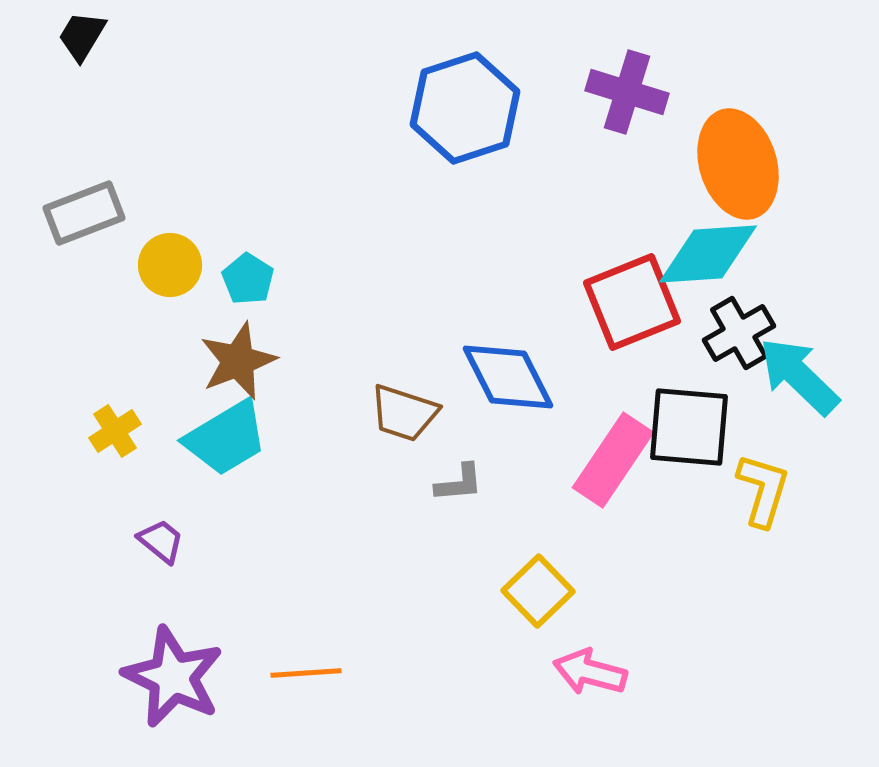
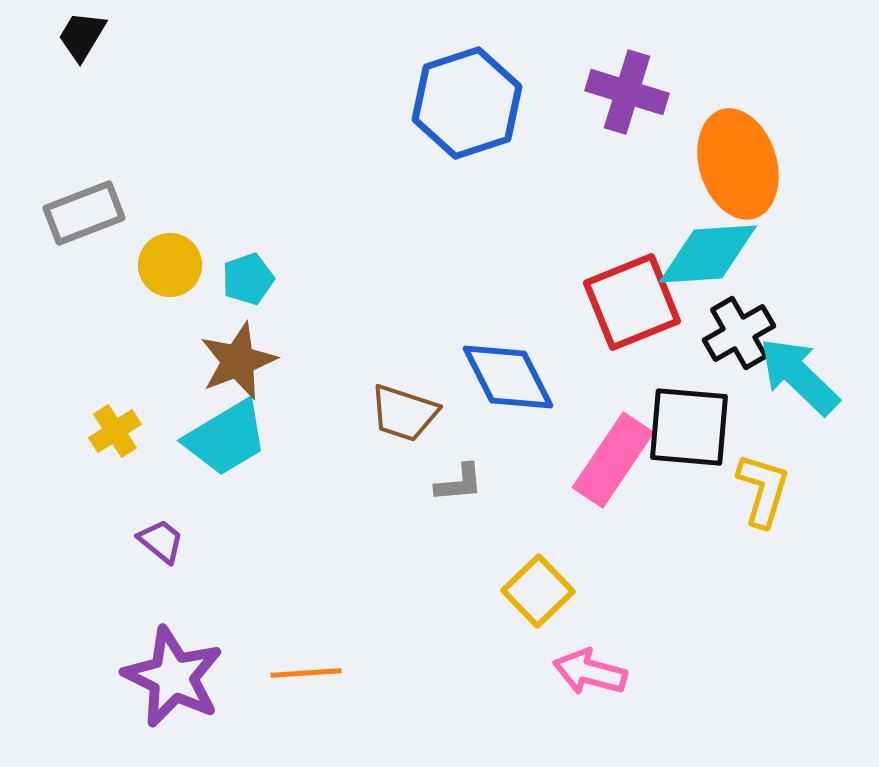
blue hexagon: moved 2 px right, 5 px up
cyan pentagon: rotated 21 degrees clockwise
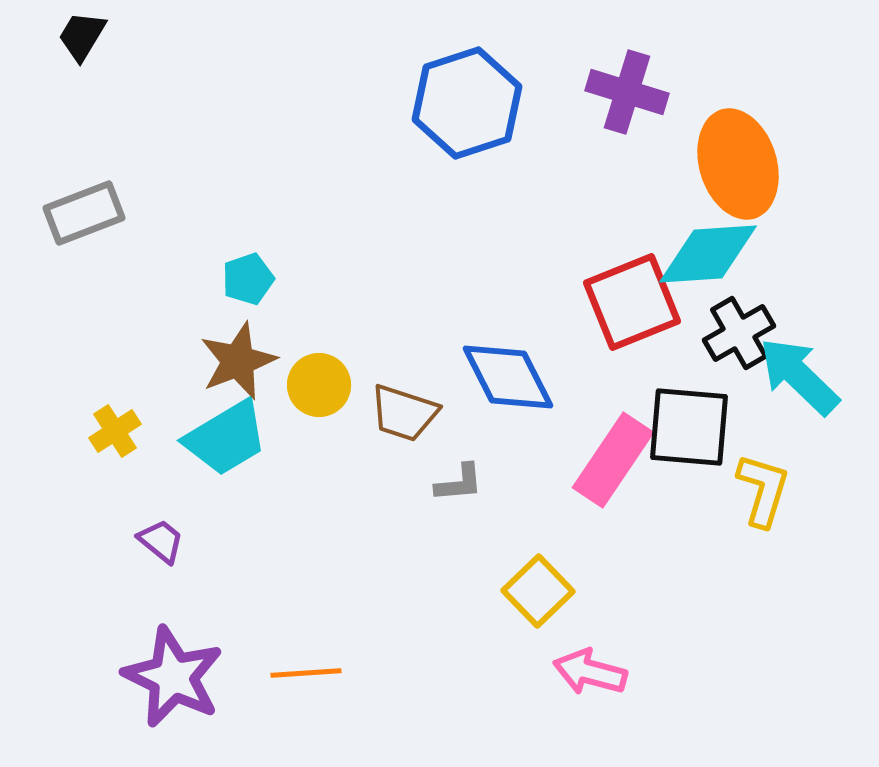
yellow circle: moved 149 px right, 120 px down
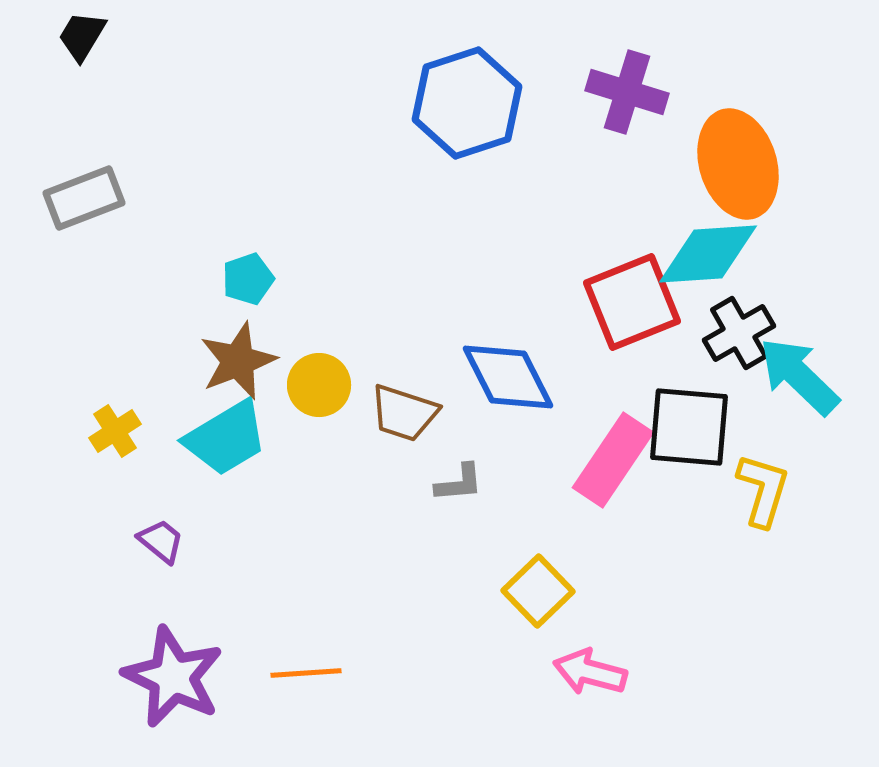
gray rectangle: moved 15 px up
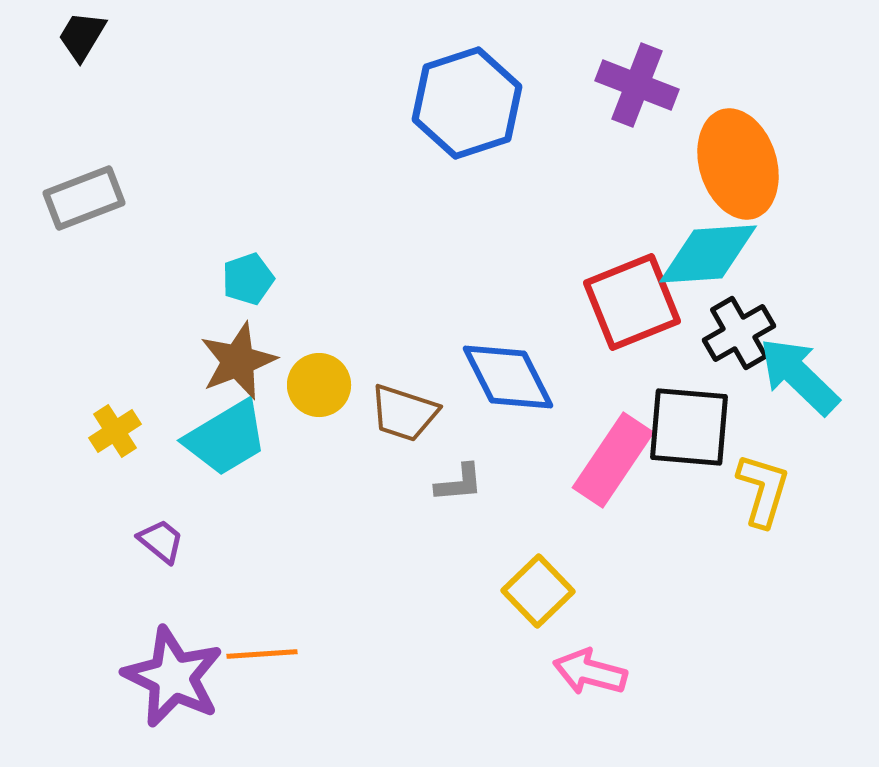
purple cross: moved 10 px right, 7 px up; rotated 4 degrees clockwise
orange line: moved 44 px left, 19 px up
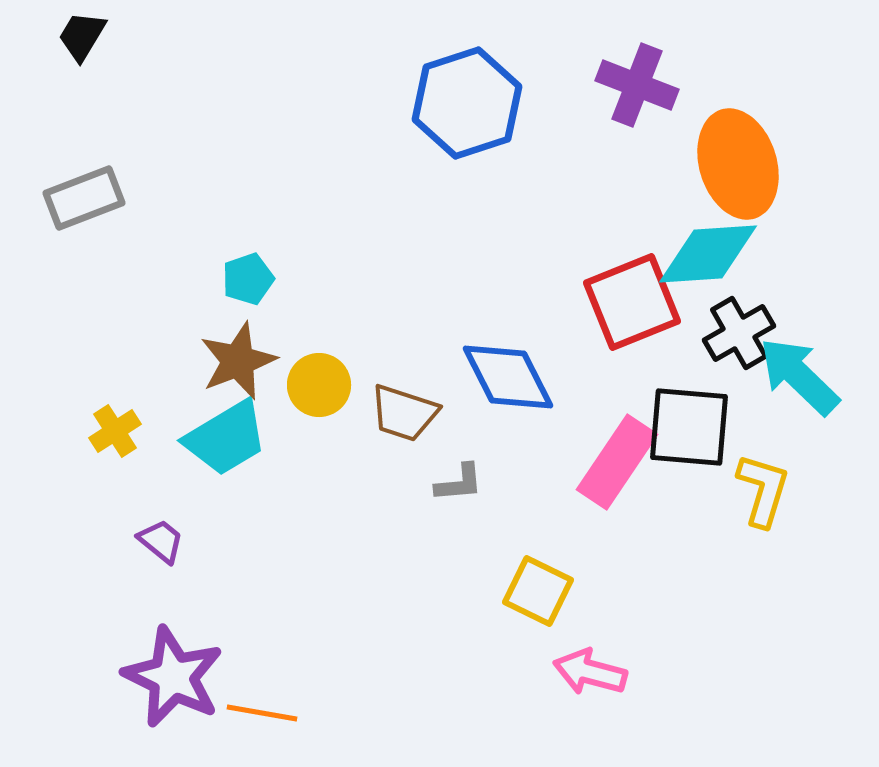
pink rectangle: moved 4 px right, 2 px down
yellow square: rotated 20 degrees counterclockwise
orange line: moved 59 px down; rotated 14 degrees clockwise
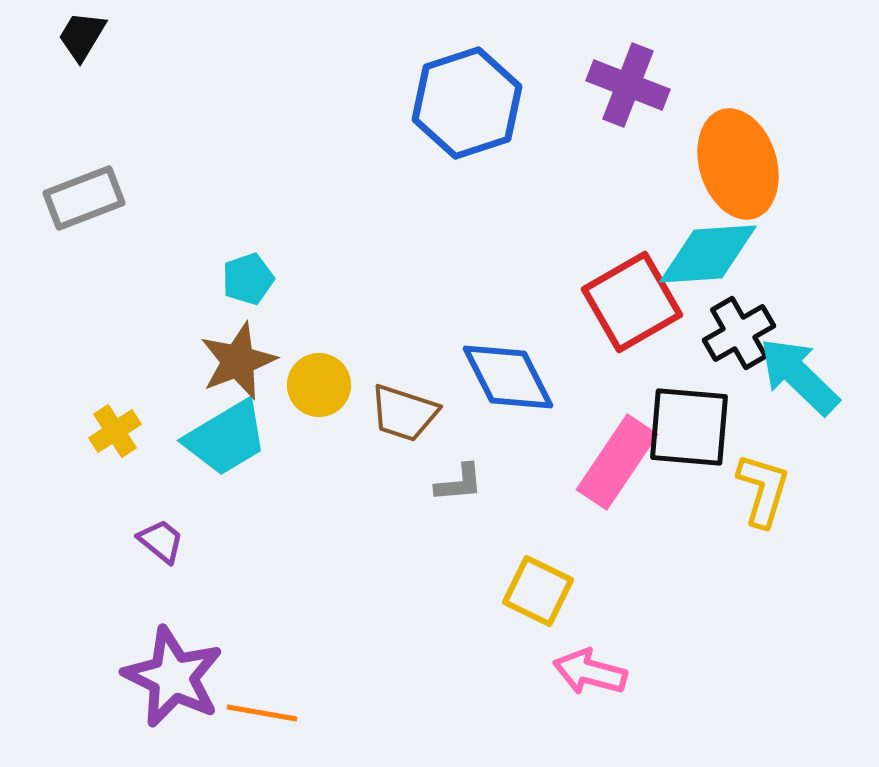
purple cross: moved 9 px left
red square: rotated 8 degrees counterclockwise
